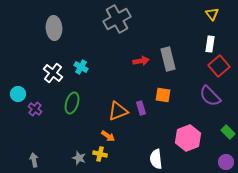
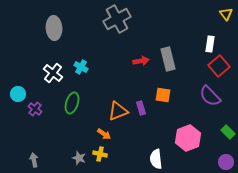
yellow triangle: moved 14 px right
orange arrow: moved 4 px left, 2 px up
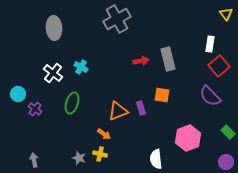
orange square: moved 1 px left
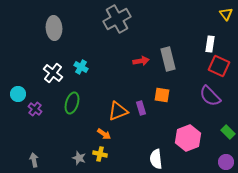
red square: rotated 25 degrees counterclockwise
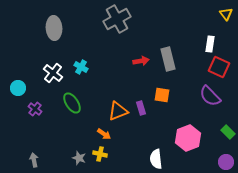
red square: moved 1 px down
cyan circle: moved 6 px up
green ellipse: rotated 50 degrees counterclockwise
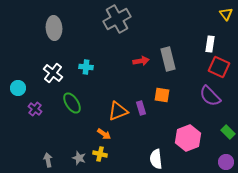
cyan cross: moved 5 px right; rotated 24 degrees counterclockwise
gray arrow: moved 14 px right
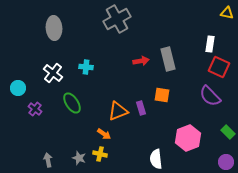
yellow triangle: moved 1 px right, 1 px up; rotated 40 degrees counterclockwise
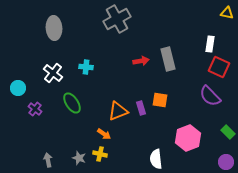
orange square: moved 2 px left, 5 px down
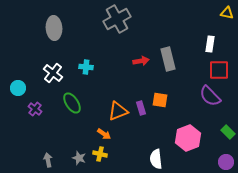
red square: moved 3 px down; rotated 25 degrees counterclockwise
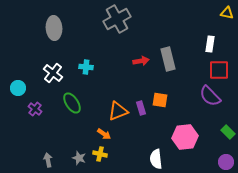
pink hexagon: moved 3 px left, 1 px up; rotated 15 degrees clockwise
